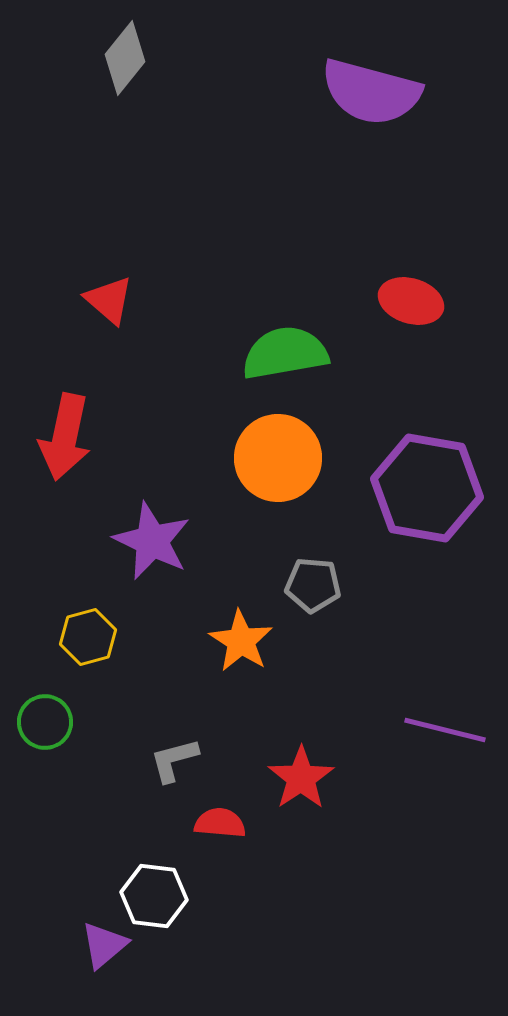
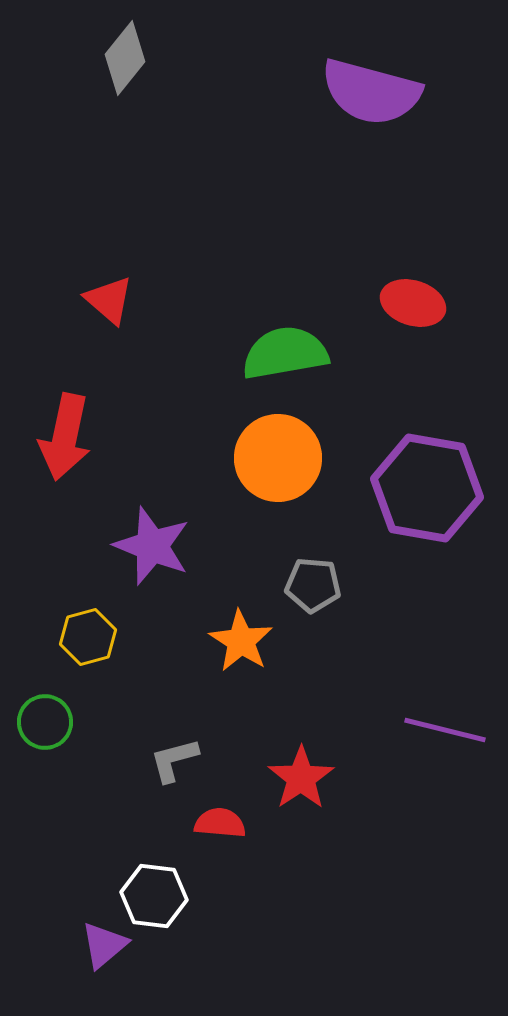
red ellipse: moved 2 px right, 2 px down
purple star: moved 5 px down; rotated 4 degrees counterclockwise
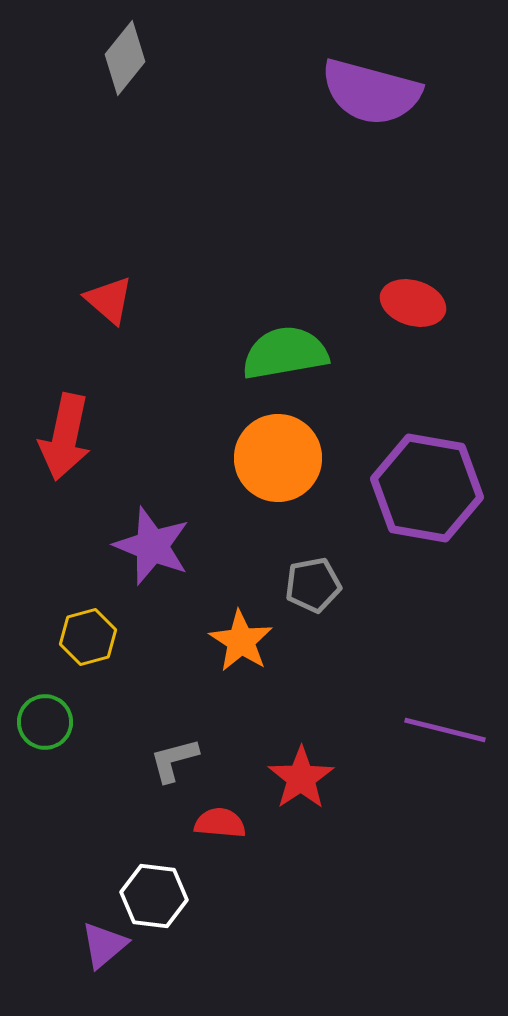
gray pentagon: rotated 16 degrees counterclockwise
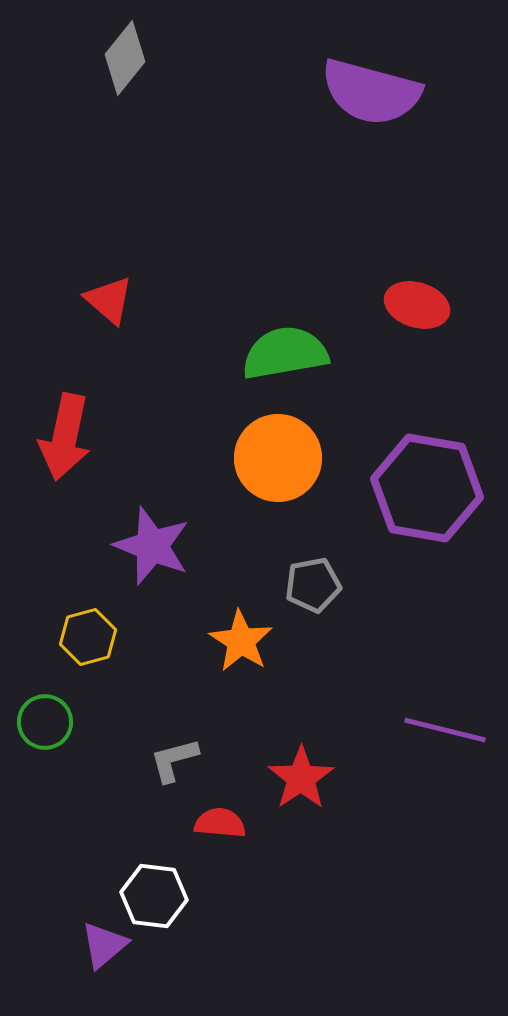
red ellipse: moved 4 px right, 2 px down
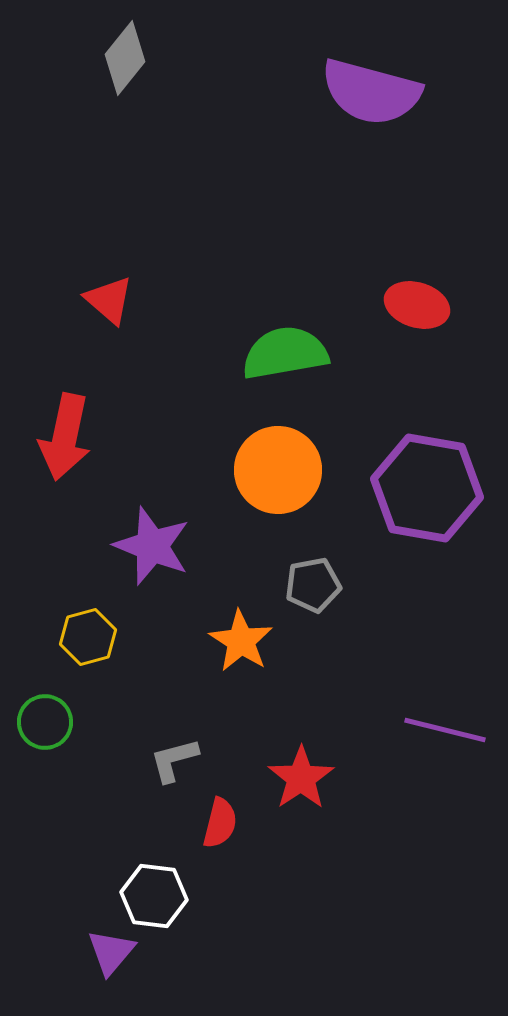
orange circle: moved 12 px down
red semicircle: rotated 99 degrees clockwise
purple triangle: moved 7 px right, 7 px down; rotated 10 degrees counterclockwise
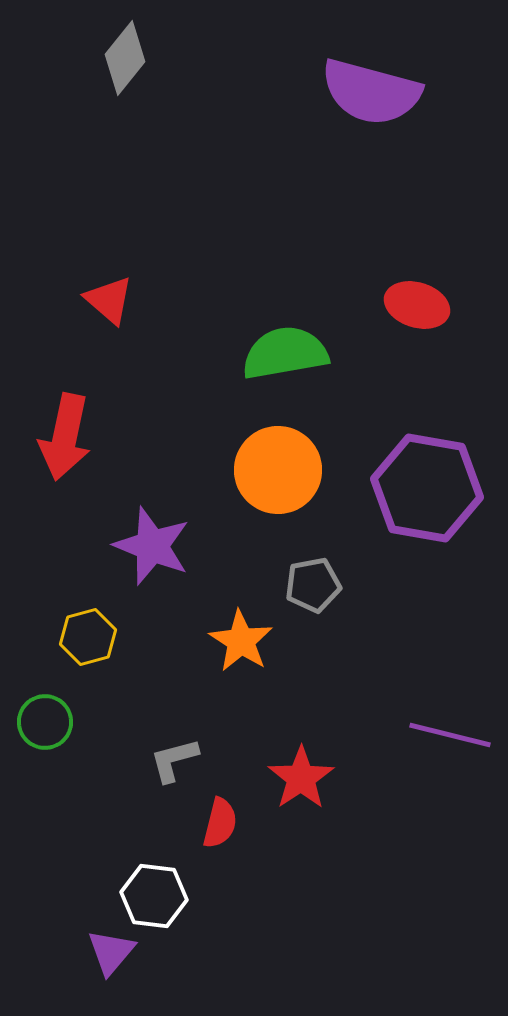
purple line: moved 5 px right, 5 px down
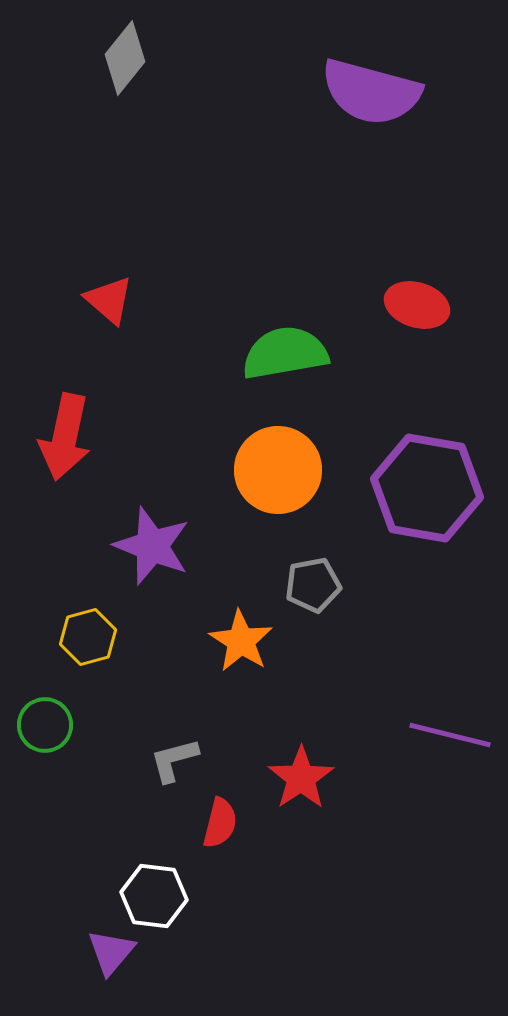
green circle: moved 3 px down
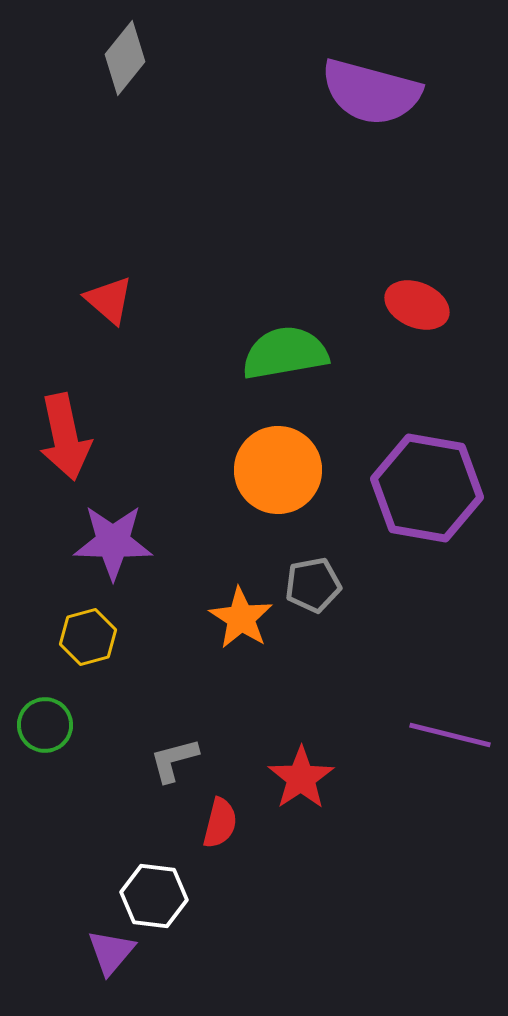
red ellipse: rotated 6 degrees clockwise
red arrow: rotated 24 degrees counterclockwise
purple star: moved 39 px left, 4 px up; rotated 20 degrees counterclockwise
orange star: moved 23 px up
